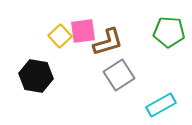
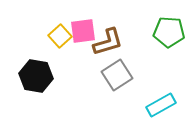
gray square: moved 2 px left
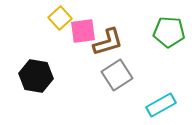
yellow square: moved 18 px up
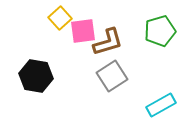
green pentagon: moved 9 px left, 1 px up; rotated 20 degrees counterclockwise
gray square: moved 5 px left, 1 px down
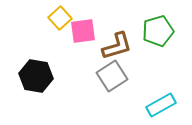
green pentagon: moved 2 px left
brown L-shape: moved 9 px right, 4 px down
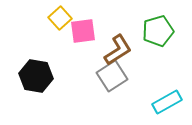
brown L-shape: moved 1 px right, 4 px down; rotated 16 degrees counterclockwise
cyan rectangle: moved 6 px right, 3 px up
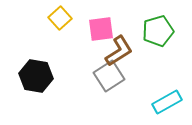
pink square: moved 18 px right, 2 px up
brown L-shape: moved 1 px right, 1 px down
gray square: moved 3 px left
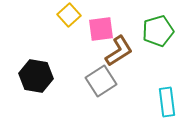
yellow square: moved 9 px right, 3 px up
gray square: moved 8 px left, 5 px down
cyan rectangle: rotated 68 degrees counterclockwise
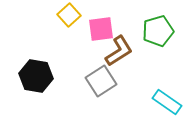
cyan rectangle: rotated 48 degrees counterclockwise
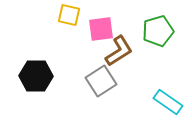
yellow square: rotated 35 degrees counterclockwise
black hexagon: rotated 8 degrees counterclockwise
cyan rectangle: moved 1 px right
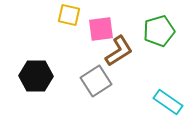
green pentagon: moved 1 px right
gray square: moved 5 px left
